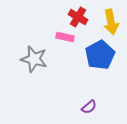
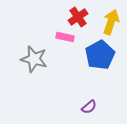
red cross: rotated 24 degrees clockwise
yellow arrow: rotated 150 degrees counterclockwise
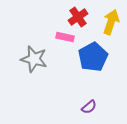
blue pentagon: moved 7 px left, 2 px down
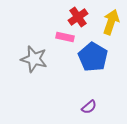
blue pentagon: rotated 12 degrees counterclockwise
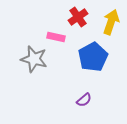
pink rectangle: moved 9 px left
blue pentagon: rotated 12 degrees clockwise
purple semicircle: moved 5 px left, 7 px up
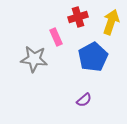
red cross: rotated 18 degrees clockwise
pink rectangle: rotated 54 degrees clockwise
gray star: rotated 8 degrees counterclockwise
